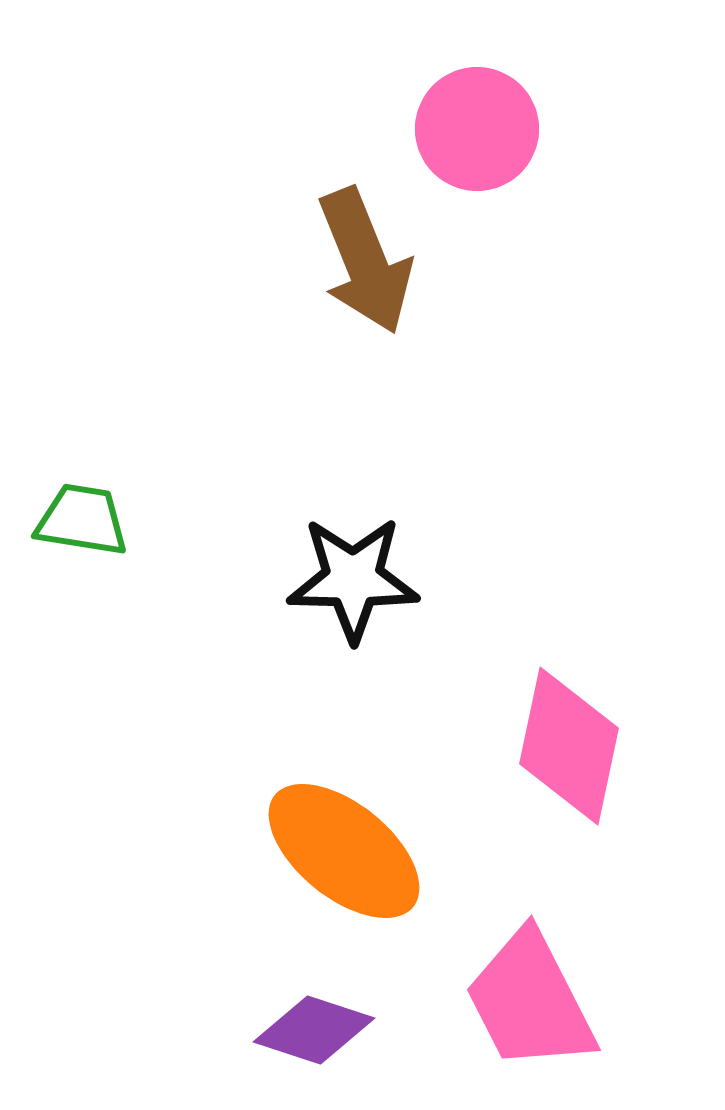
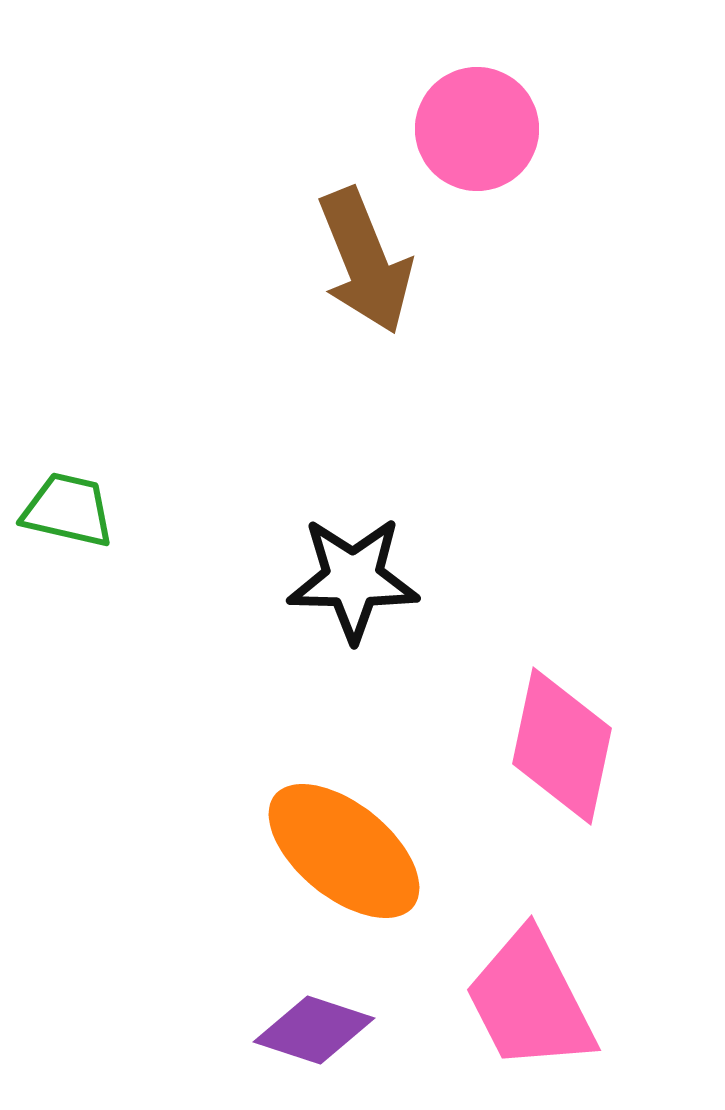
green trapezoid: moved 14 px left, 10 px up; rotated 4 degrees clockwise
pink diamond: moved 7 px left
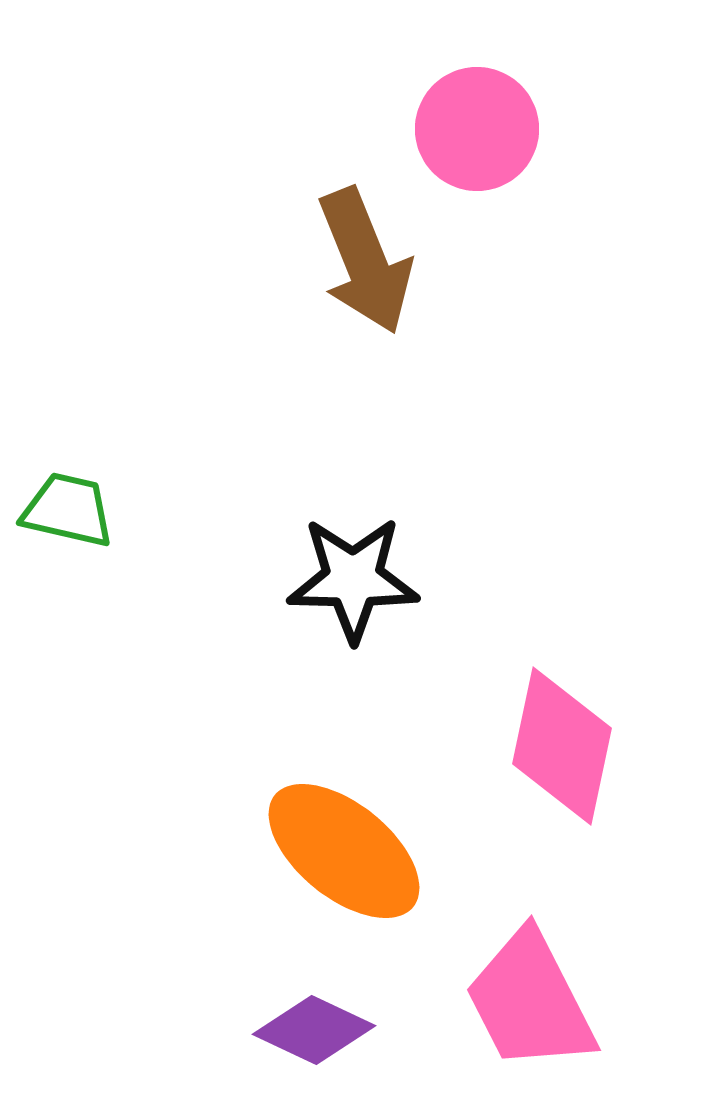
purple diamond: rotated 7 degrees clockwise
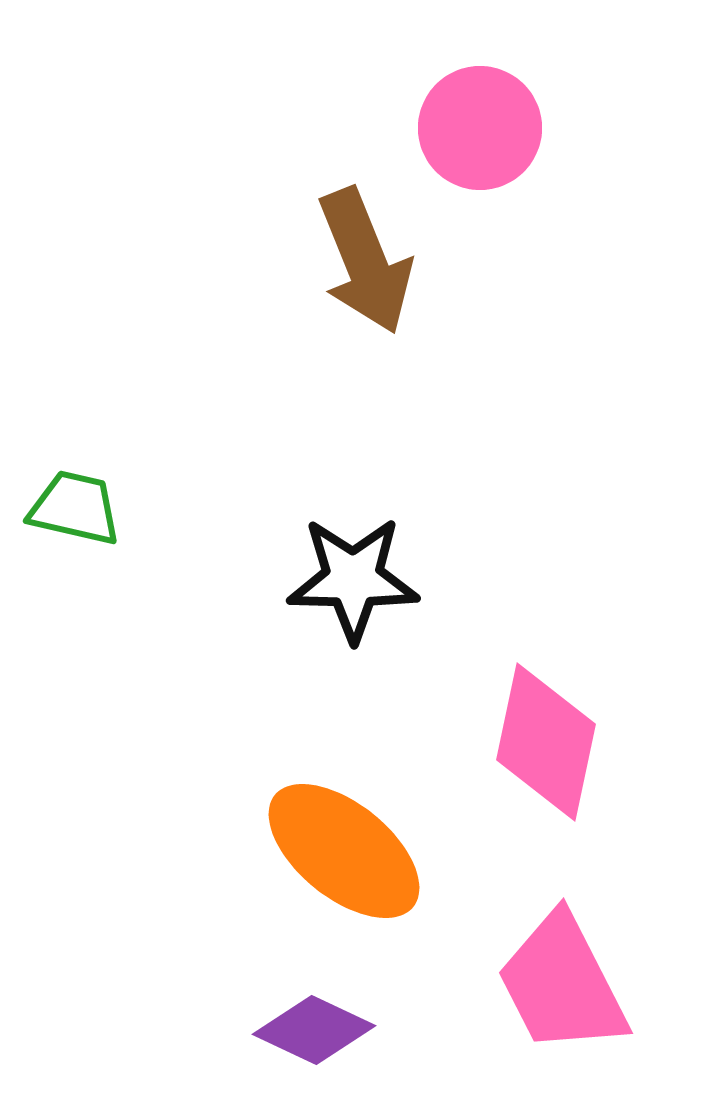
pink circle: moved 3 px right, 1 px up
green trapezoid: moved 7 px right, 2 px up
pink diamond: moved 16 px left, 4 px up
pink trapezoid: moved 32 px right, 17 px up
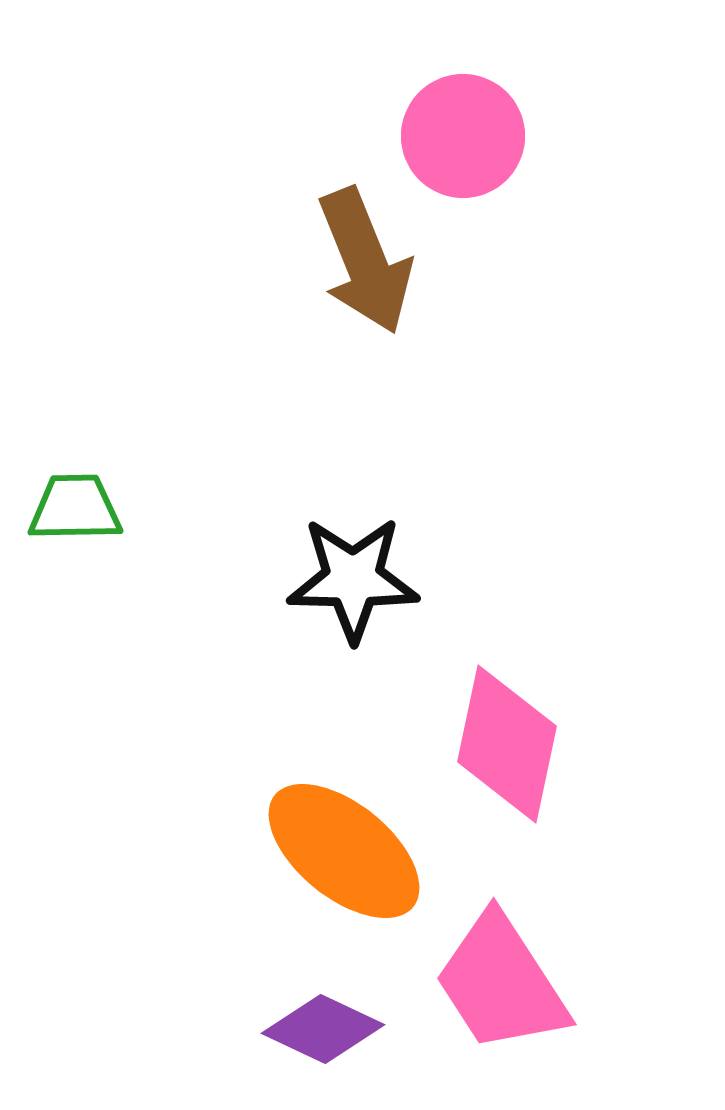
pink circle: moved 17 px left, 8 px down
green trapezoid: rotated 14 degrees counterclockwise
pink diamond: moved 39 px left, 2 px down
pink trapezoid: moved 61 px left, 1 px up; rotated 6 degrees counterclockwise
purple diamond: moved 9 px right, 1 px up
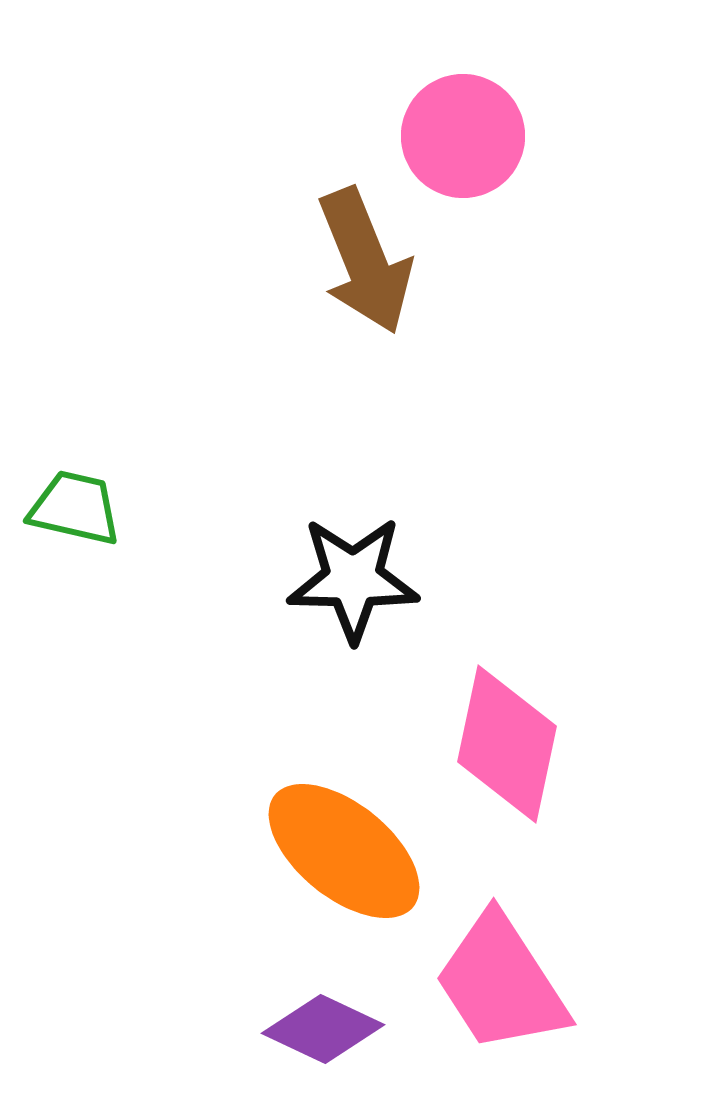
green trapezoid: rotated 14 degrees clockwise
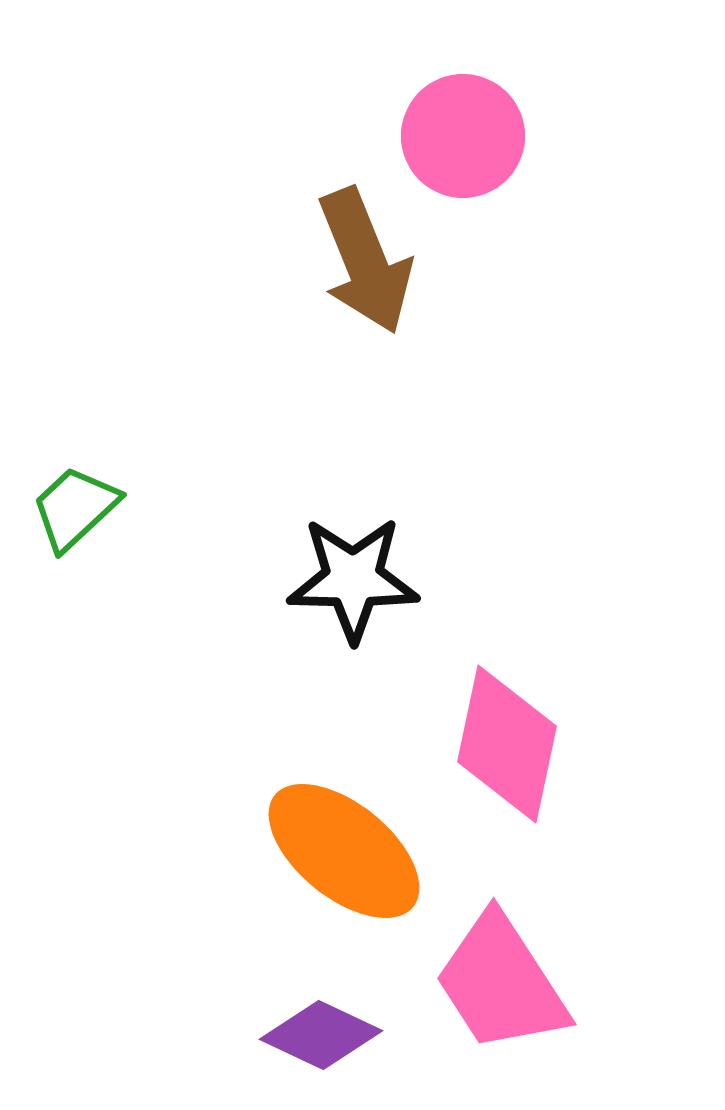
green trapezoid: rotated 56 degrees counterclockwise
purple diamond: moved 2 px left, 6 px down
